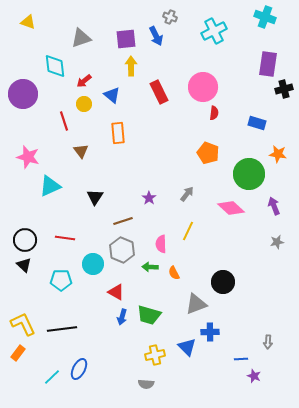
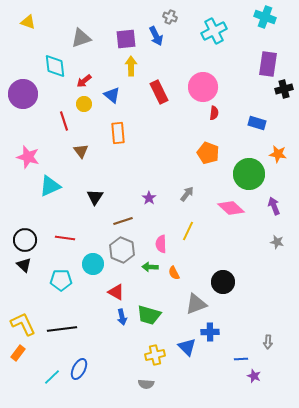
gray star at (277, 242): rotated 24 degrees clockwise
blue arrow at (122, 317): rotated 28 degrees counterclockwise
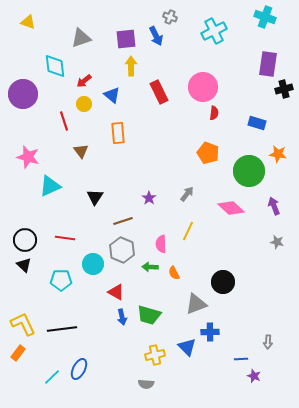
green circle at (249, 174): moved 3 px up
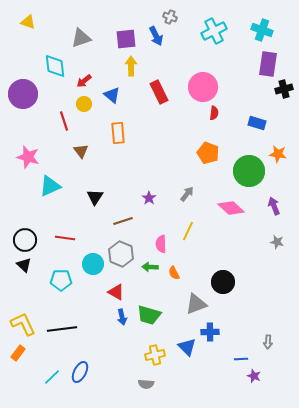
cyan cross at (265, 17): moved 3 px left, 13 px down
gray hexagon at (122, 250): moved 1 px left, 4 px down
blue ellipse at (79, 369): moved 1 px right, 3 px down
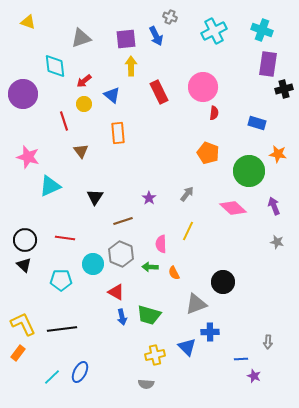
pink diamond at (231, 208): moved 2 px right
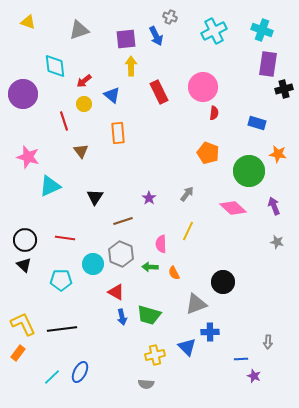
gray triangle at (81, 38): moved 2 px left, 8 px up
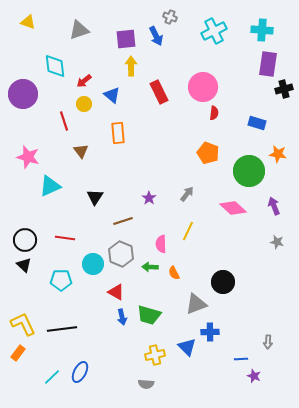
cyan cross at (262, 30): rotated 15 degrees counterclockwise
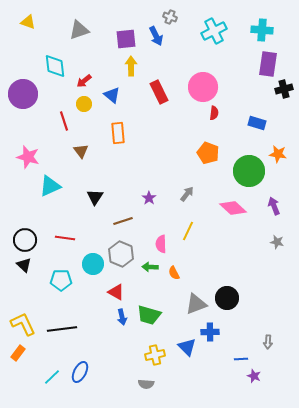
black circle at (223, 282): moved 4 px right, 16 px down
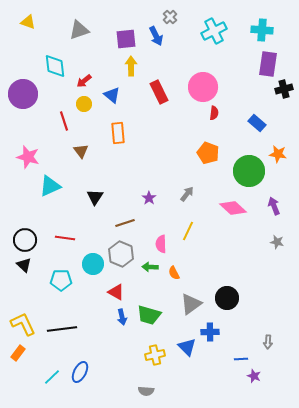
gray cross at (170, 17): rotated 24 degrees clockwise
blue rectangle at (257, 123): rotated 24 degrees clockwise
brown line at (123, 221): moved 2 px right, 2 px down
gray triangle at (196, 304): moved 5 px left; rotated 15 degrees counterclockwise
gray semicircle at (146, 384): moved 7 px down
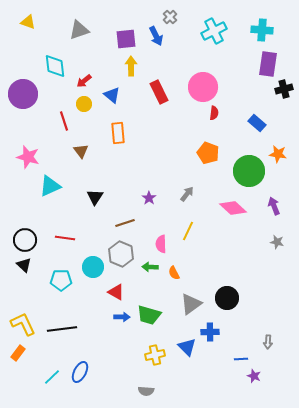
cyan circle at (93, 264): moved 3 px down
blue arrow at (122, 317): rotated 77 degrees counterclockwise
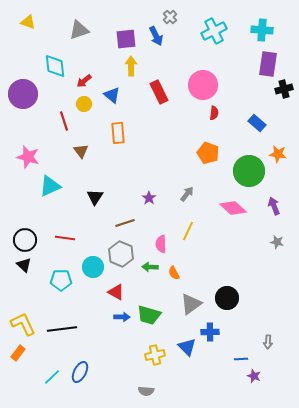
pink circle at (203, 87): moved 2 px up
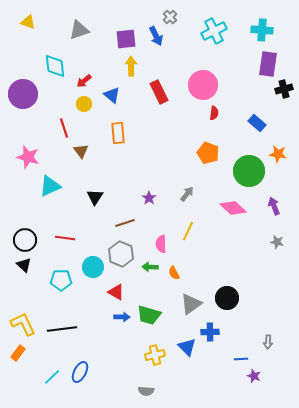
red line at (64, 121): moved 7 px down
